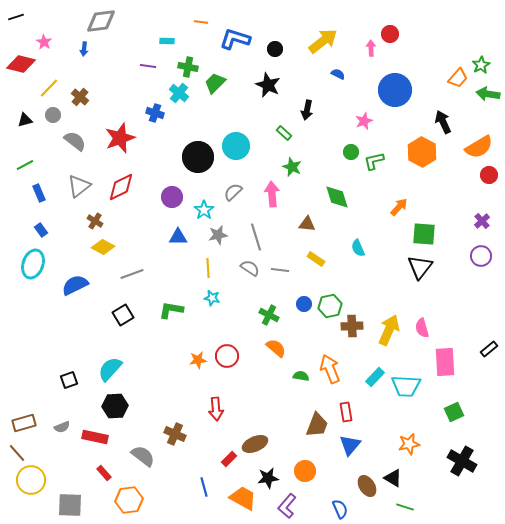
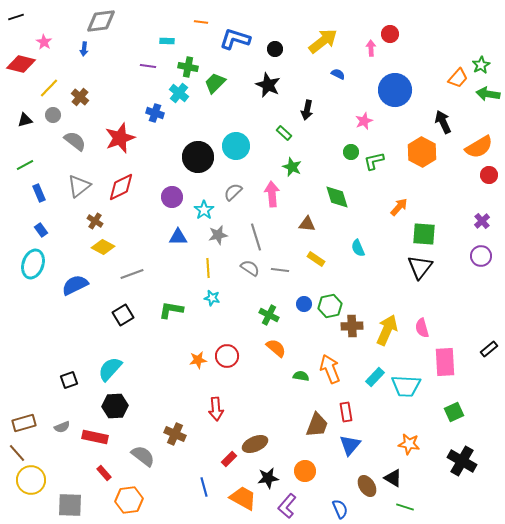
yellow arrow at (389, 330): moved 2 px left
orange star at (409, 444): rotated 20 degrees clockwise
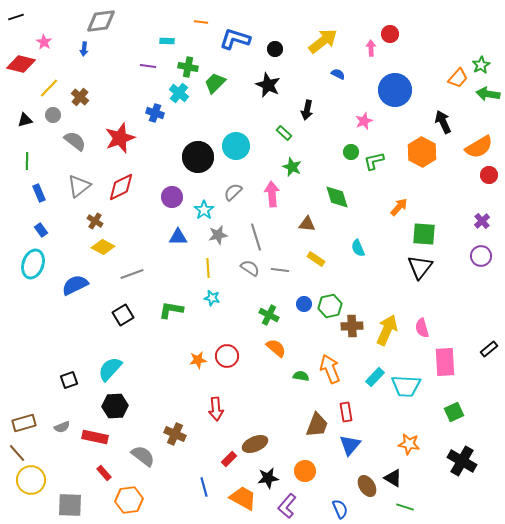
green line at (25, 165): moved 2 px right, 4 px up; rotated 60 degrees counterclockwise
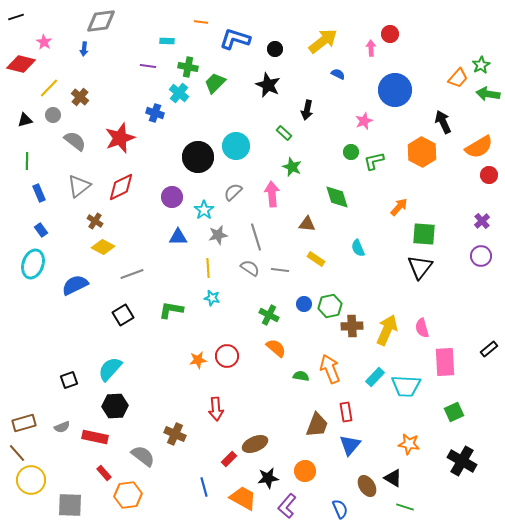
orange hexagon at (129, 500): moved 1 px left, 5 px up
